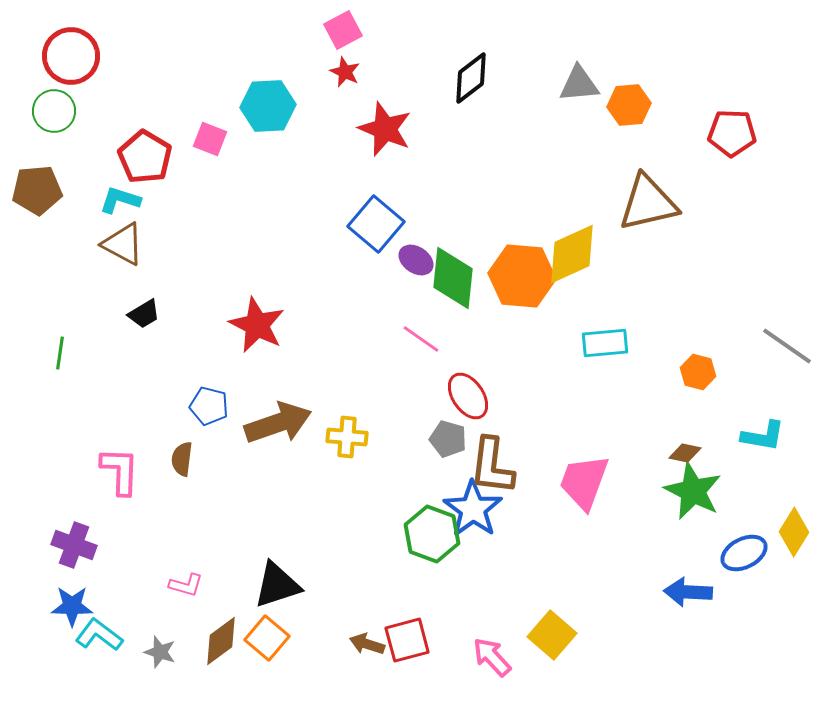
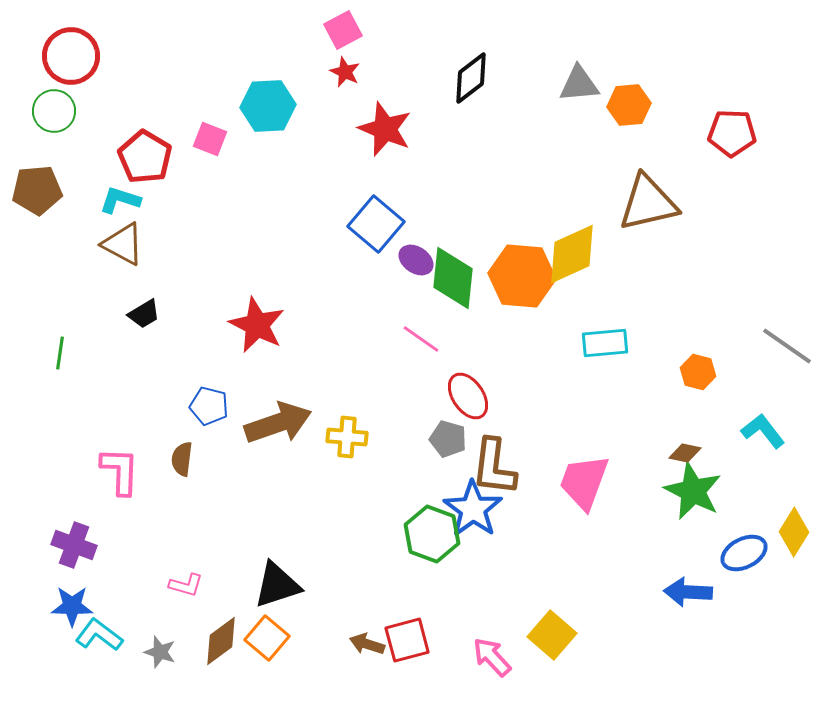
cyan L-shape at (763, 436): moved 5 px up; rotated 138 degrees counterclockwise
brown L-shape at (492, 466): moved 2 px right, 1 px down
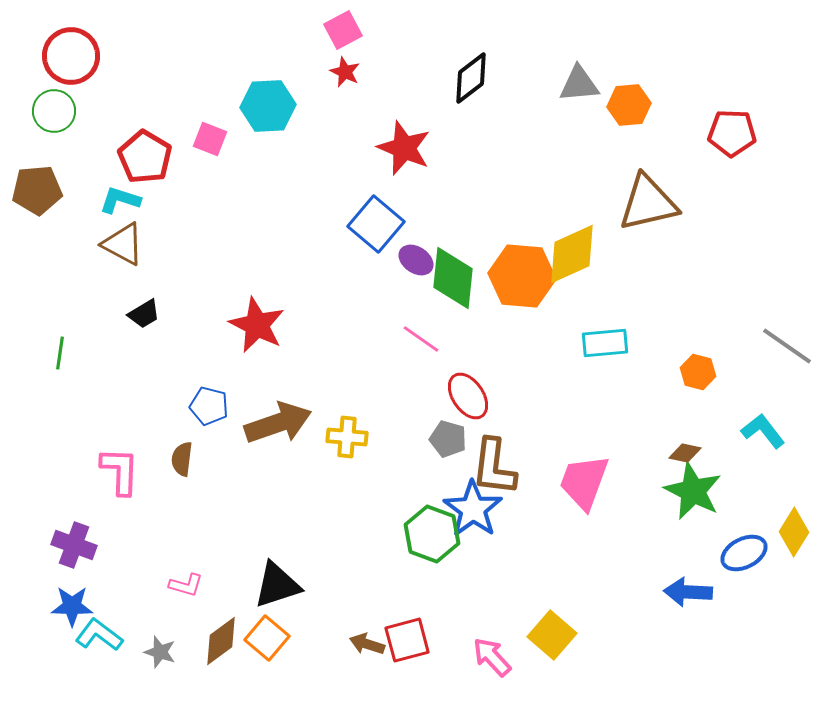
red star at (385, 129): moved 19 px right, 19 px down
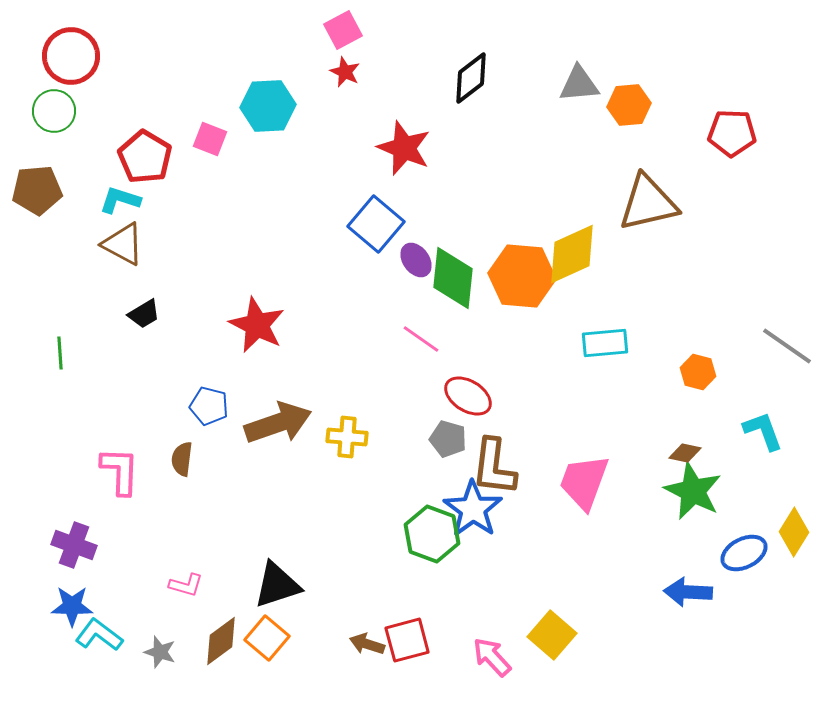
purple ellipse at (416, 260): rotated 20 degrees clockwise
green line at (60, 353): rotated 12 degrees counterclockwise
red ellipse at (468, 396): rotated 24 degrees counterclockwise
cyan L-shape at (763, 431): rotated 18 degrees clockwise
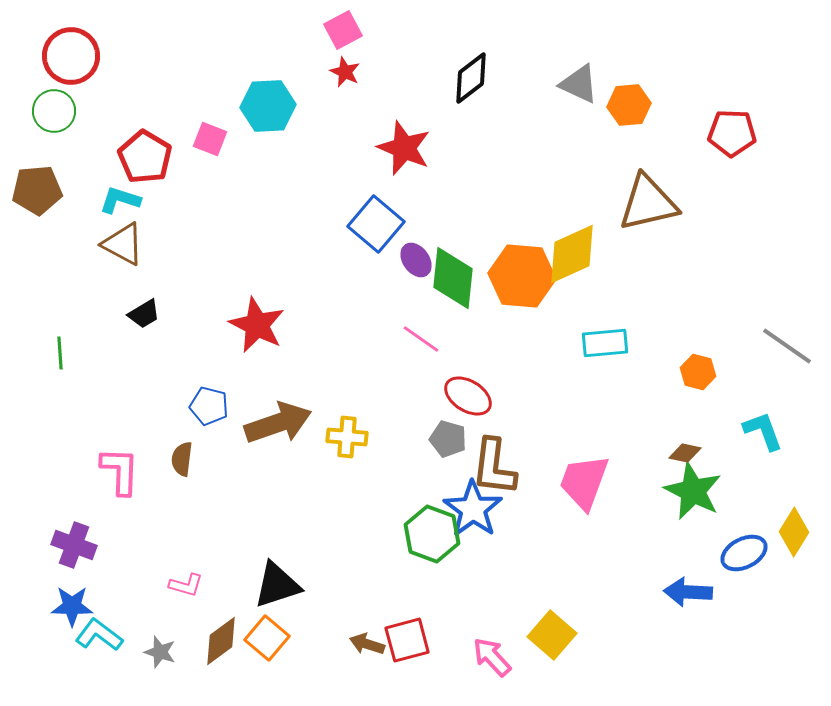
gray triangle at (579, 84): rotated 30 degrees clockwise
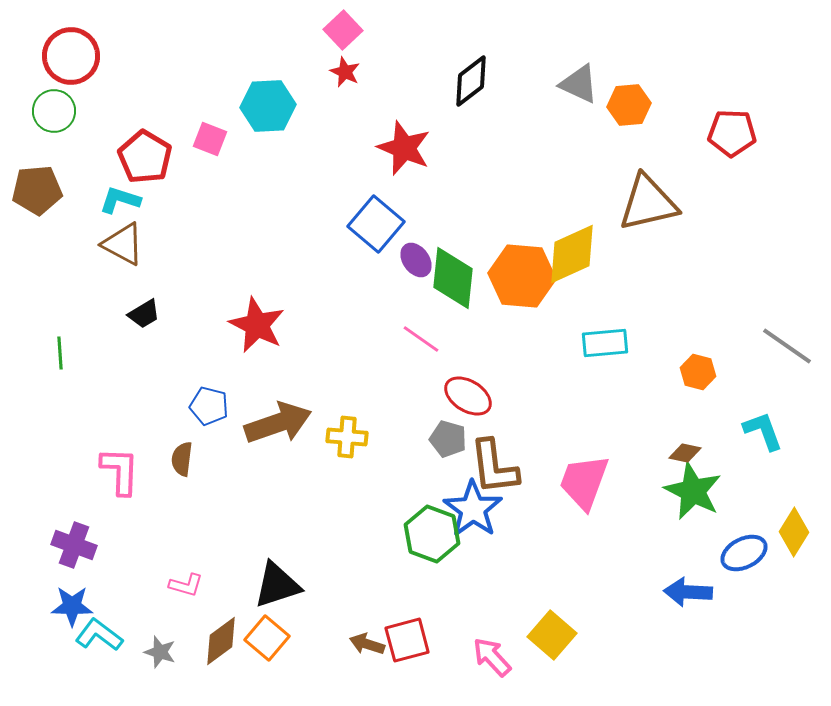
pink square at (343, 30): rotated 15 degrees counterclockwise
black diamond at (471, 78): moved 3 px down
brown L-shape at (494, 467): rotated 14 degrees counterclockwise
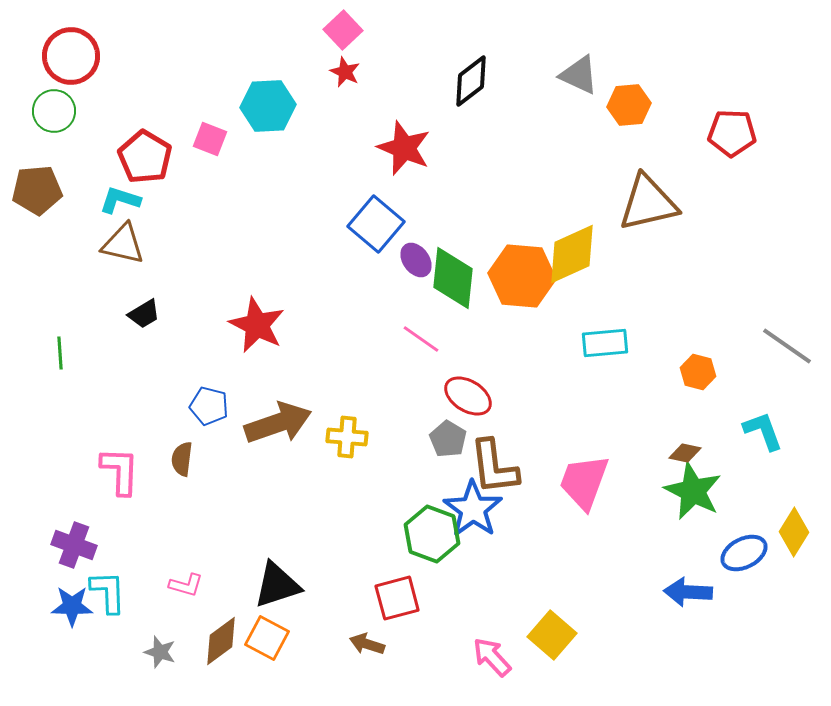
gray triangle at (579, 84): moved 9 px up
brown triangle at (123, 244): rotated 15 degrees counterclockwise
gray pentagon at (448, 439): rotated 15 degrees clockwise
cyan L-shape at (99, 635): moved 9 px right, 43 px up; rotated 51 degrees clockwise
orange square at (267, 638): rotated 12 degrees counterclockwise
red square at (407, 640): moved 10 px left, 42 px up
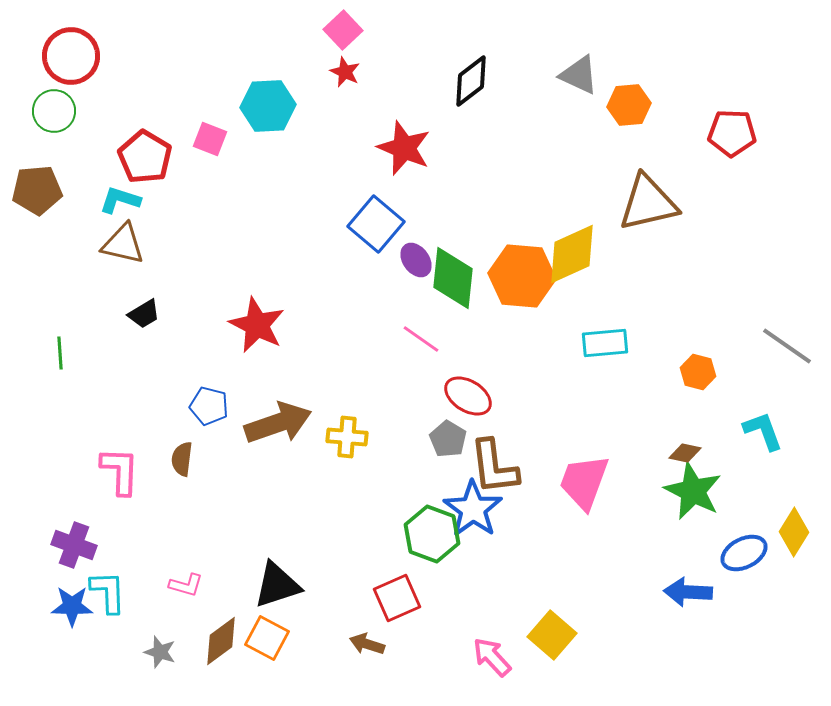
red square at (397, 598): rotated 9 degrees counterclockwise
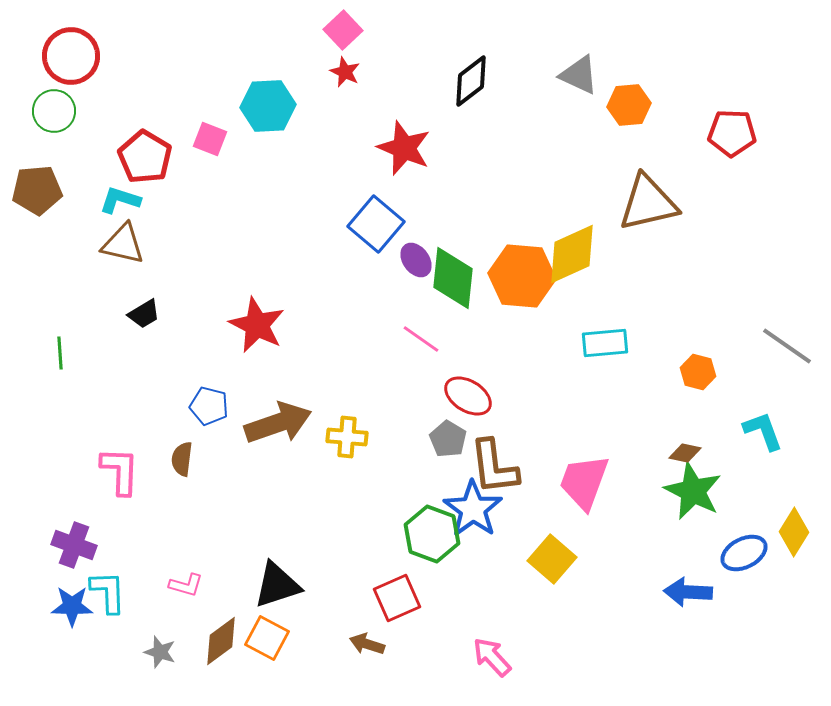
yellow square at (552, 635): moved 76 px up
